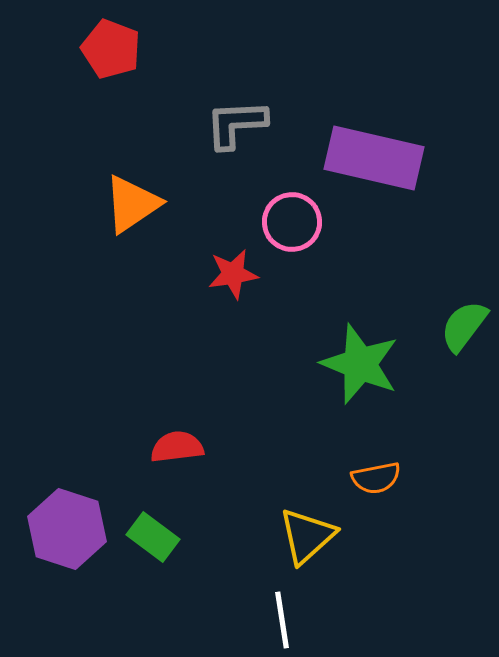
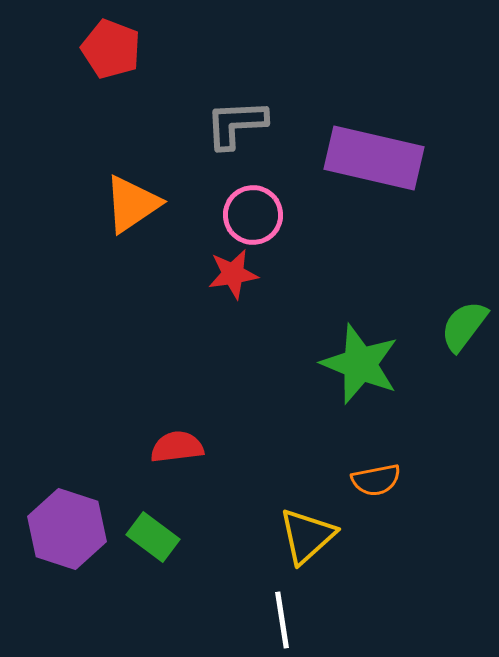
pink circle: moved 39 px left, 7 px up
orange semicircle: moved 2 px down
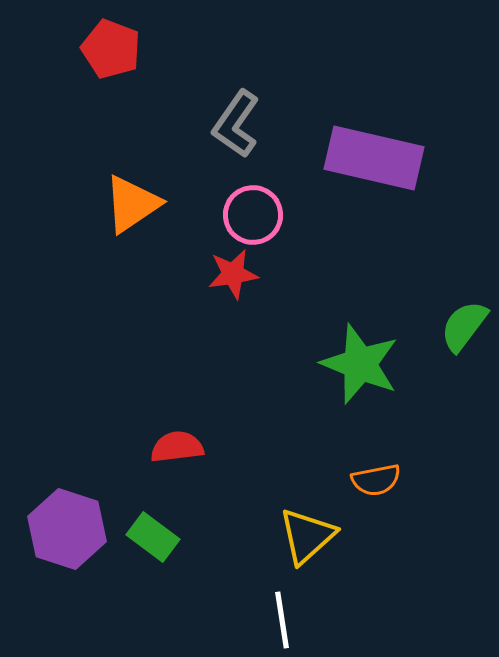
gray L-shape: rotated 52 degrees counterclockwise
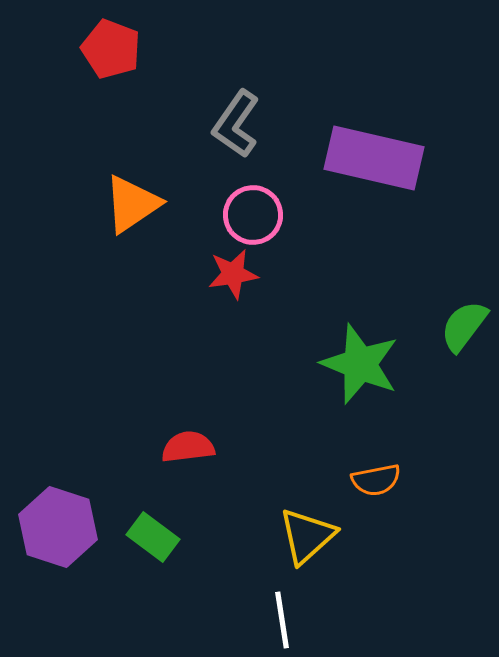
red semicircle: moved 11 px right
purple hexagon: moved 9 px left, 2 px up
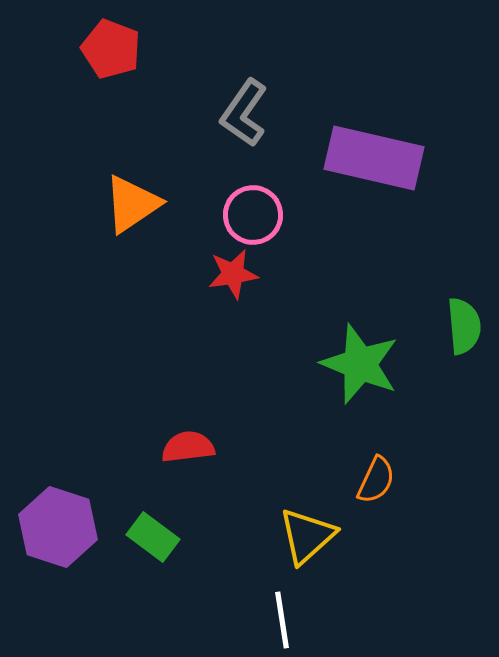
gray L-shape: moved 8 px right, 11 px up
green semicircle: rotated 138 degrees clockwise
orange semicircle: rotated 54 degrees counterclockwise
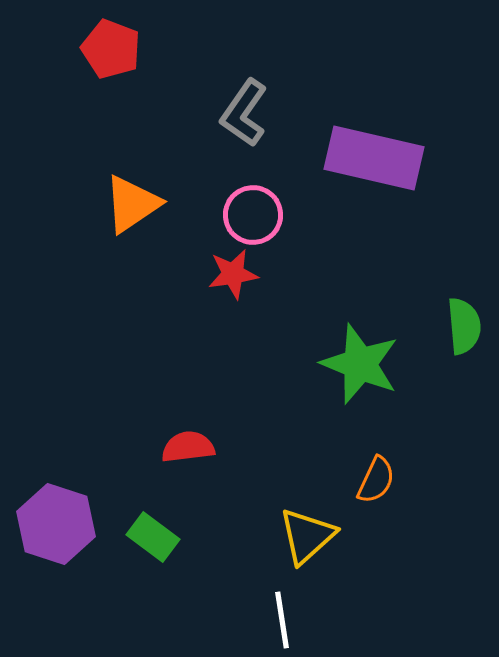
purple hexagon: moved 2 px left, 3 px up
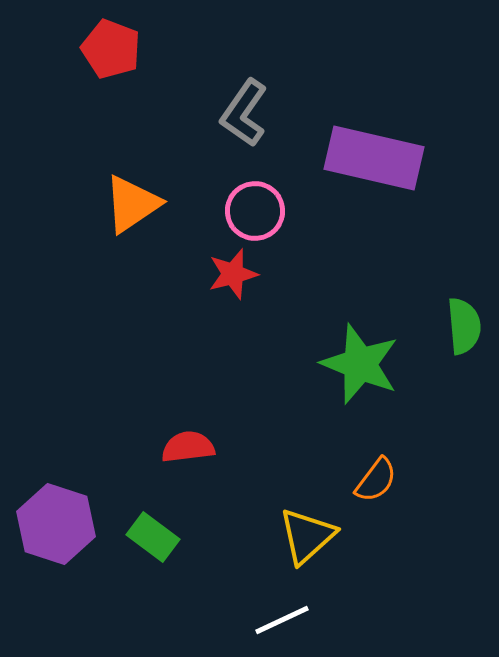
pink circle: moved 2 px right, 4 px up
red star: rotated 6 degrees counterclockwise
orange semicircle: rotated 12 degrees clockwise
white line: rotated 74 degrees clockwise
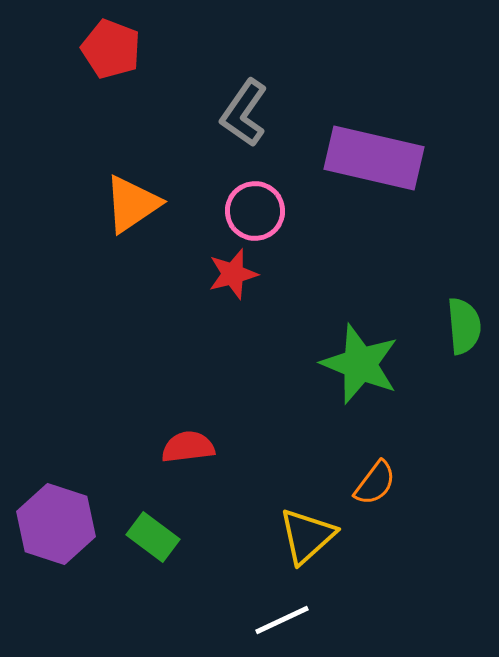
orange semicircle: moved 1 px left, 3 px down
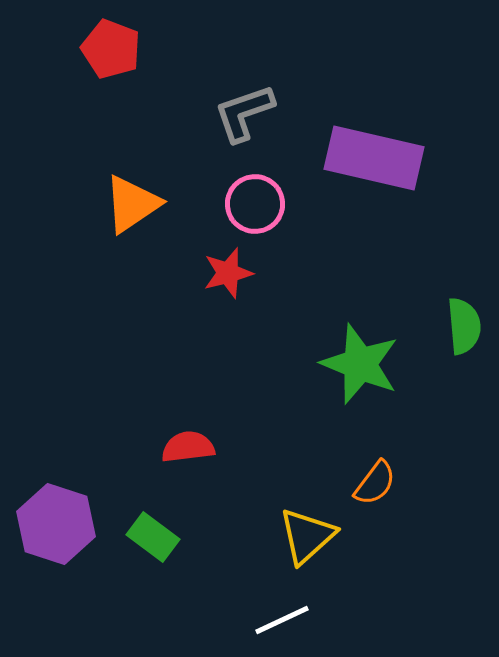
gray L-shape: rotated 36 degrees clockwise
pink circle: moved 7 px up
red star: moved 5 px left, 1 px up
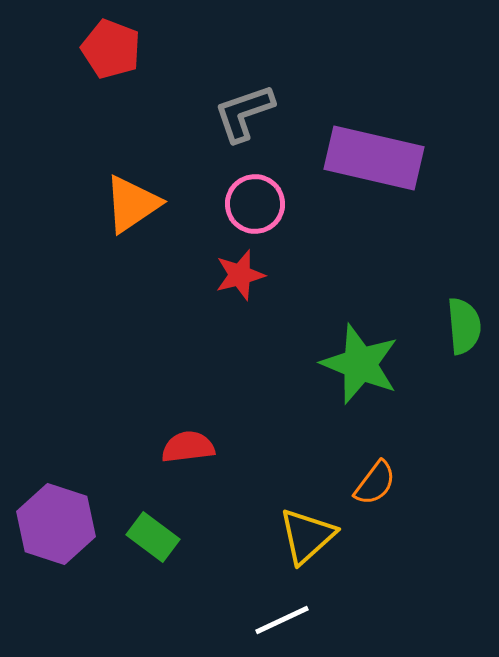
red star: moved 12 px right, 2 px down
